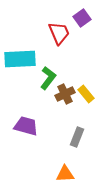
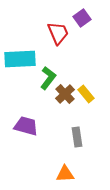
red trapezoid: moved 1 px left
brown cross: rotated 18 degrees counterclockwise
gray rectangle: rotated 30 degrees counterclockwise
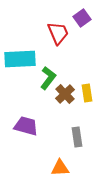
yellow rectangle: moved 1 px right, 1 px up; rotated 30 degrees clockwise
orange triangle: moved 5 px left, 6 px up
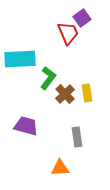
red trapezoid: moved 10 px right
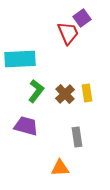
green L-shape: moved 12 px left, 13 px down
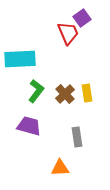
purple trapezoid: moved 3 px right
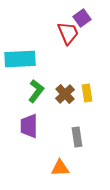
purple trapezoid: rotated 105 degrees counterclockwise
